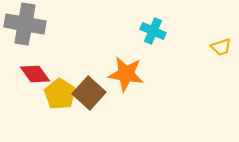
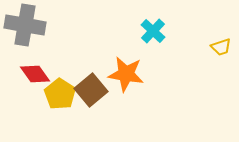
gray cross: moved 1 px down
cyan cross: rotated 20 degrees clockwise
brown square: moved 2 px right, 3 px up; rotated 8 degrees clockwise
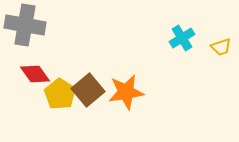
cyan cross: moved 29 px right, 7 px down; rotated 15 degrees clockwise
orange star: moved 18 px down; rotated 18 degrees counterclockwise
brown square: moved 3 px left
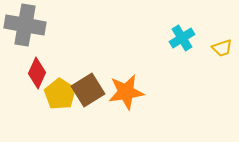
yellow trapezoid: moved 1 px right, 1 px down
red diamond: moved 2 px right, 1 px up; rotated 60 degrees clockwise
brown square: rotated 8 degrees clockwise
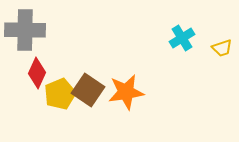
gray cross: moved 5 px down; rotated 9 degrees counterclockwise
brown square: rotated 24 degrees counterclockwise
yellow pentagon: rotated 16 degrees clockwise
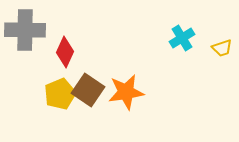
red diamond: moved 28 px right, 21 px up
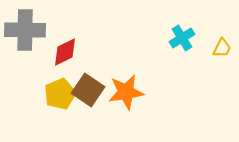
yellow trapezoid: rotated 45 degrees counterclockwise
red diamond: rotated 40 degrees clockwise
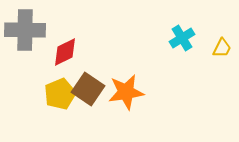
brown square: moved 1 px up
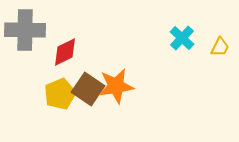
cyan cross: rotated 15 degrees counterclockwise
yellow trapezoid: moved 2 px left, 1 px up
orange star: moved 10 px left, 6 px up
